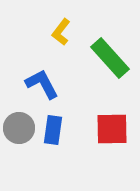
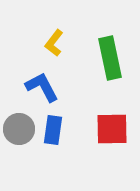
yellow L-shape: moved 7 px left, 11 px down
green rectangle: rotated 30 degrees clockwise
blue L-shape: moved 3 px down
gray circle: moved 1 px down
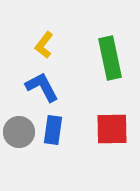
yellow L-shape: moved 10 px left, 2 px down
gray circle: moved 3 px down
